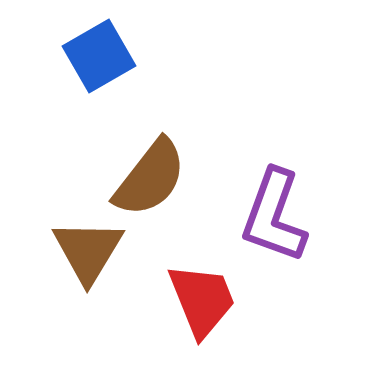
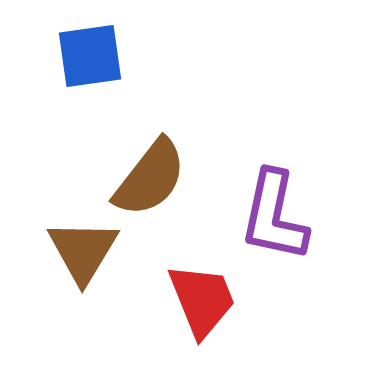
blue square: moved 9 px left; rotated 22 degrees clockwise
purple L-shape: rotated 8 degrees counterclockwise
brown triangle: moved 5 px left
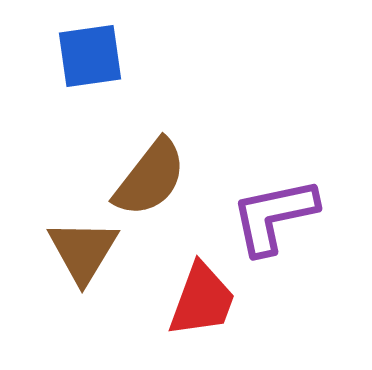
purple L-shape: rotated 66 degrees clockwise
red trapezoid: rotated 42 degrees clockwise
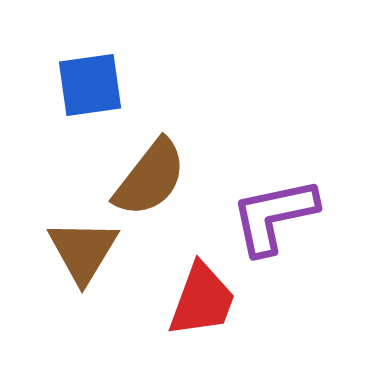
blue square: moved 29 px down
